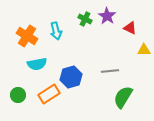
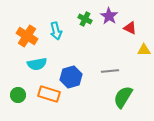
purple star: moved 2 px right
orange rectangle: rotated 50 degrees clockwise
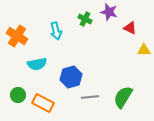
purple star: moved 4 px up; rotated 18 degrees counterclockwise
orange cross: moved 10 px left
gray line: moved 20 px left, 26 px down
orange rectangle: moved 6 px left, 9 px down; rotated 10 degrees clockwise
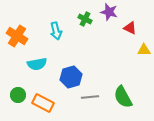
green semicircle: rotated 60 degrees counterclockwise
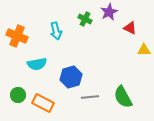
purple star: rotated 30 degrees clockwise
orange cross: rotated 10 degrees counterclockwise
